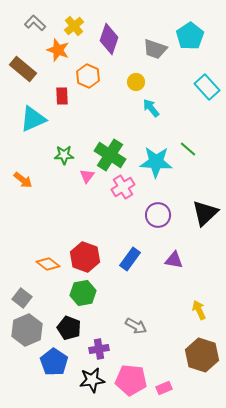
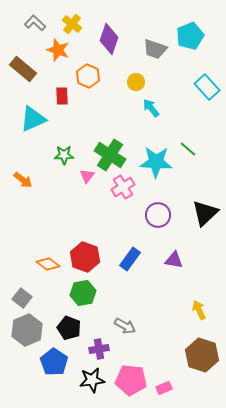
yellow cross: moved 2 px left, 2 px up; rotated 12 degrees counterclockwise
cyan pentagon: rotated 12 degrees clockwise
gray arrow: moved 11 px left
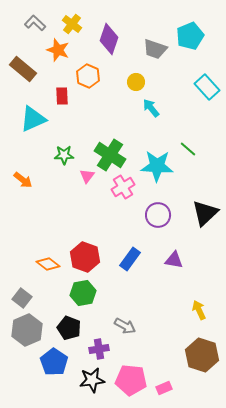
cyan star: moved 1 px right, 4 px down
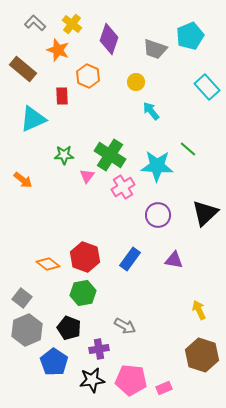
cyan arrow: moved 3 px down
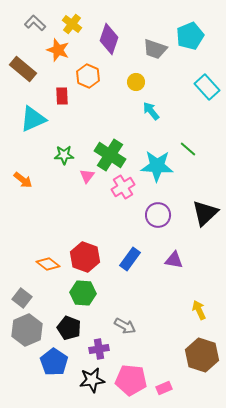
green hexagon: rotated 15 degrees clockwise
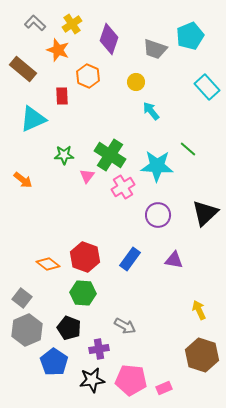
yellow cross: rotated 18 degrees clockwise
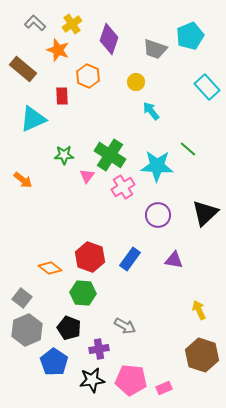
red hexagon: moved 5 px right
orange diamond: moved 2 px right, 4 px down
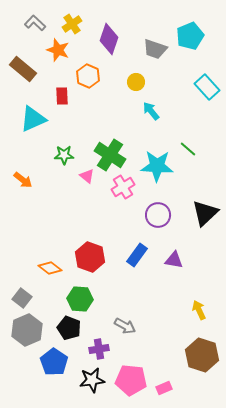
pink triangle: rotated 28 degrees counterclockwise
blue rectangle: moved 7 px right, 4 px up
green hexagon: moved 3 px left, 6 px down
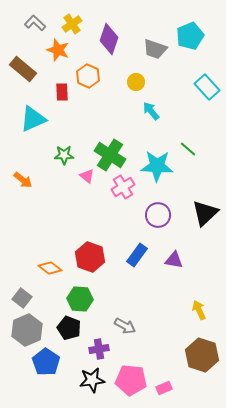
red rectangle: moved 4 px up
blue pentagon: moved 8 px left
